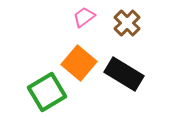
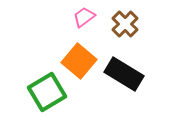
brown cross: moved 2 px left, 1 px down
orange square: moved 2 px up
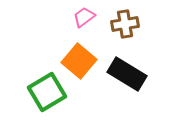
brown cross: rotated 36 degrees clockwise
black rectangle: moved 3 px right
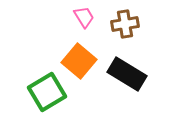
pink trapezoid: rotated 95 degrees clockwise
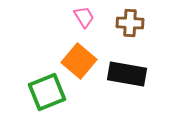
brown cross: moved 5 px right, 1 px up; rotated 12 degrees clockwise
black rectangle: rotated 21 degrees counterclockwise
green square: rotated 9 degrees clockwise
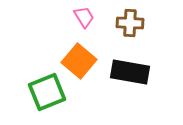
black rectangle: moved 3 px right, 2 px up
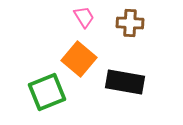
orange square: moved 2 px up
black rectangle: moved 5 px left, 10 px down
